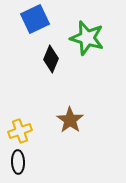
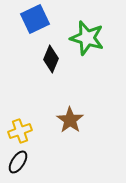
black ellipse: rotated 35 degrees clockwise
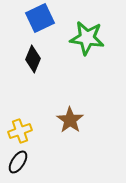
blue square: moved 5 px right, 1 px up
green star: rotated 8 degrees counterclockwise
black diamond: moved 18 px left
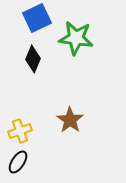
blue square: moved 3 px left
green star: moved 11 px left
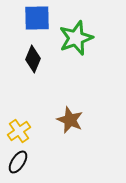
blue square: rotated 24 degrees clockwise
green star: rotated 28 degrees counterclockwise
brown star: rotated 12 degrees counterclockwise
yellow cross: moved 1 px left; rotated 15 degrees counterclockwise
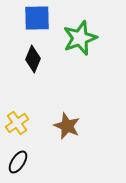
green star: moved 4 px right
brown star: moved 3 px left, 6 px down
yellow cross: moved 2 px left, 8 px up
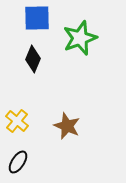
yellow cross: moved 2 px up; rotated 15 degrees counterclockwise
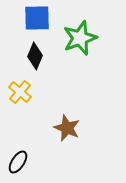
black diamond: moved 2 px right, 3 px up
yellow cross: moved 3 px right, 29 px up
brown star: moved 2 px down
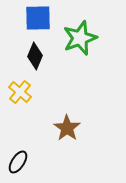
blue square: moved 1 px right
brown star: rotated 12 degrees clockwise
